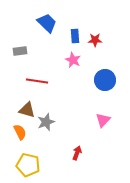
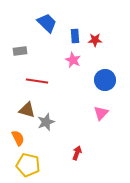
pink triangle: moved 2 px left, 7 px up
orange semicircle: moved 2 px left, 6 px down
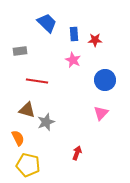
blue rectangle: moved 1 px left, 2 px up
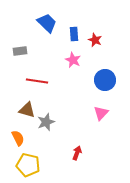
red star: rotated 24 degrees clockwise
